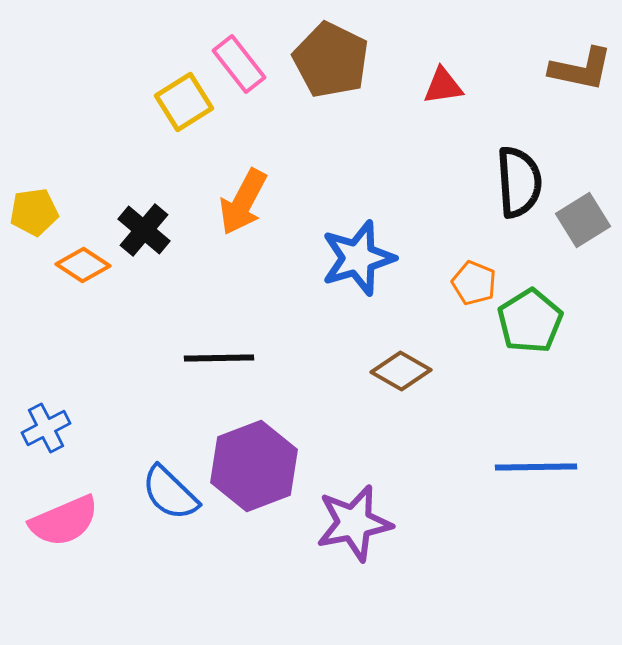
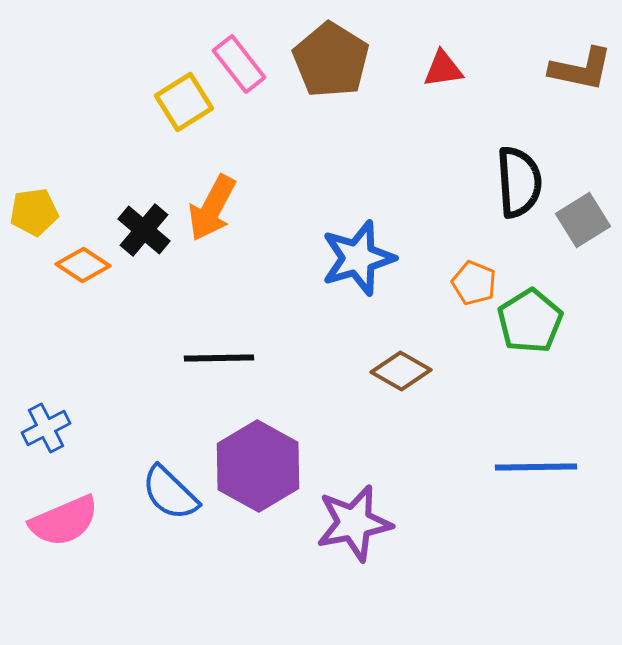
brown pentagon: rotated 6 degrees clockwise
red triangle: moved 17 px up
orange arrow: moved 31 px left, 6 px down
purple hexagon: moved 4 px right; rotated 10 degrees counterclockwise
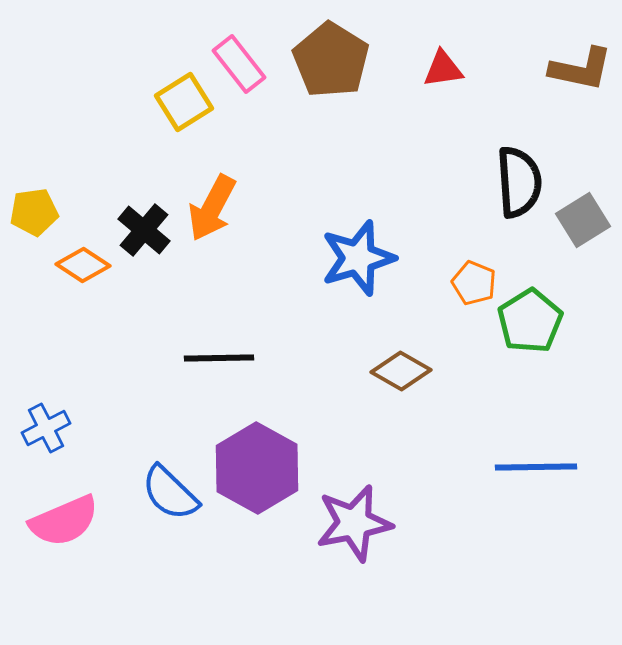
purple hexagon: moved 1 px left, 2 px down
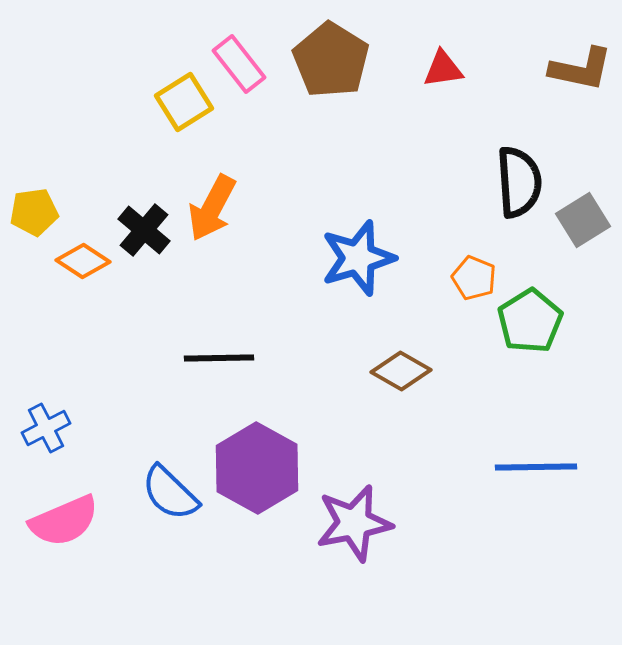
orange diamond: moved 4 px up
orange pentagon: moved 5 px up
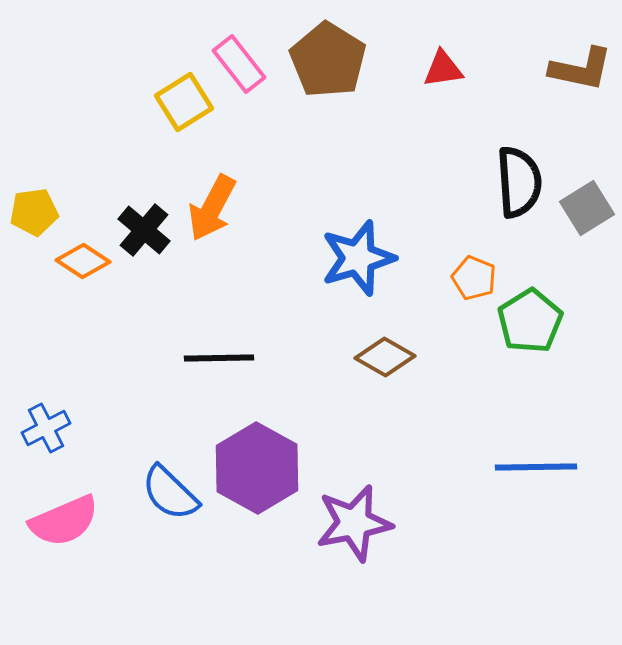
brown pentagon: moved 3 px left
gray square: moved 4 px right, 12 px up
brown diamond: moved 16 px left, 14 px up
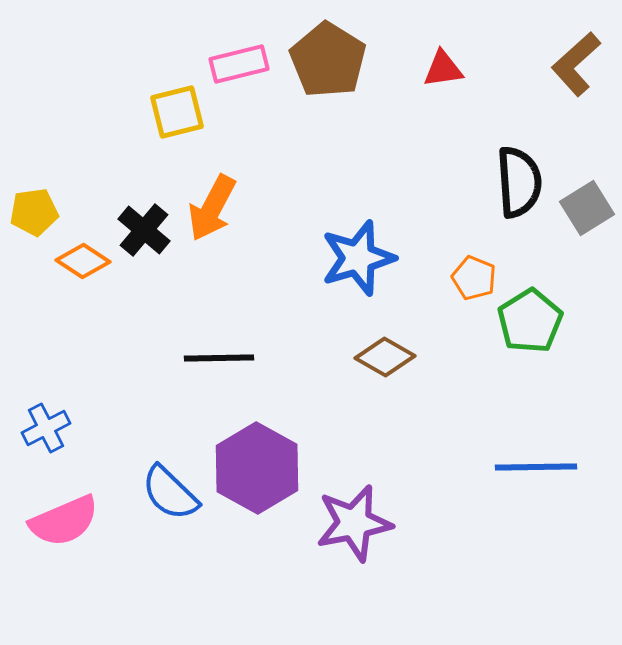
pink rectangle: rotated 66 degrees counterclockwise
brown L-shape: moved 5 px left, 5 px up; rotated 126 degrees clockwise
yellow square: moved 7 px left, 10 px down; rotated 18 degrees clockwise
